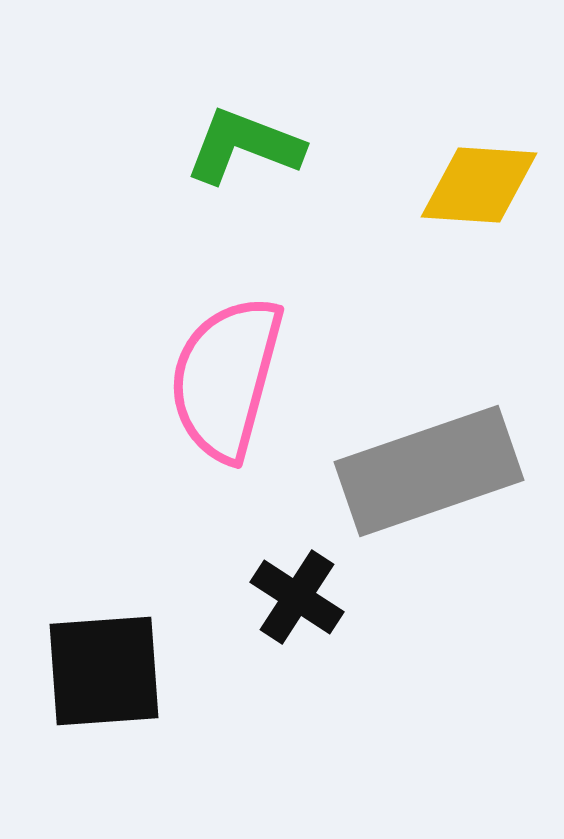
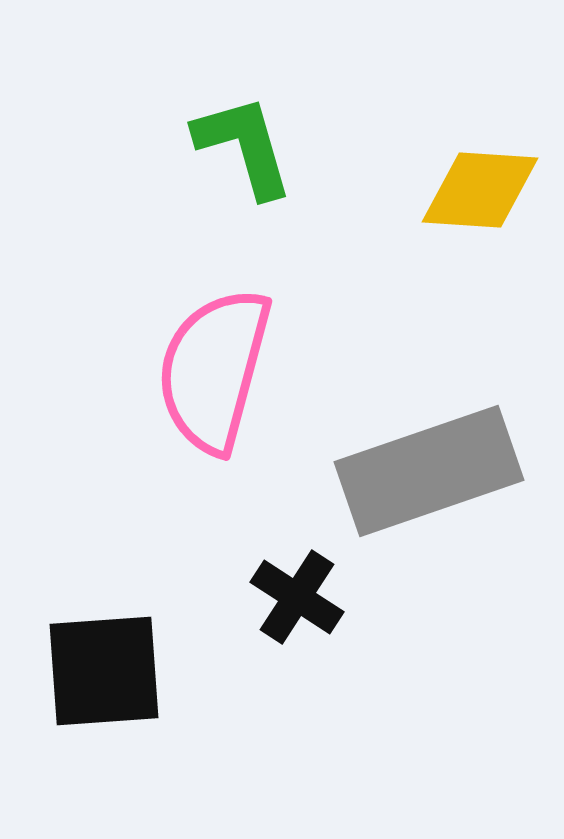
green L-shape: rotated 53 degrees clockwise
yellow diamond: moved 1 px right, 5 px down
pink semicircle: moved 12 px left, 8 px up
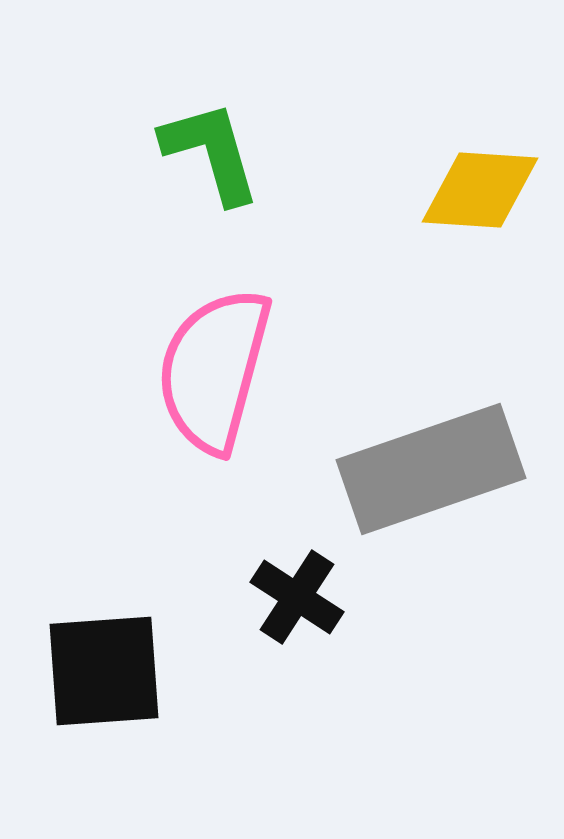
green L-shape: moved 33 px left, 6 px down
gray rectangle: moved 2 px right, 2 px up
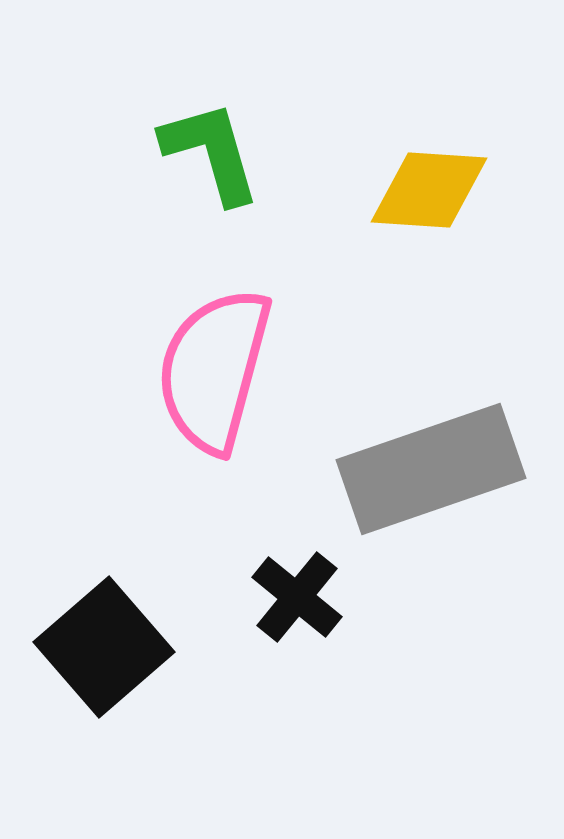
yellow diamond: moved 51 px left
black cross: rotated 6 degrees clockwise
black square: moved 24 px up; rotated 37 degrees counterclockwise
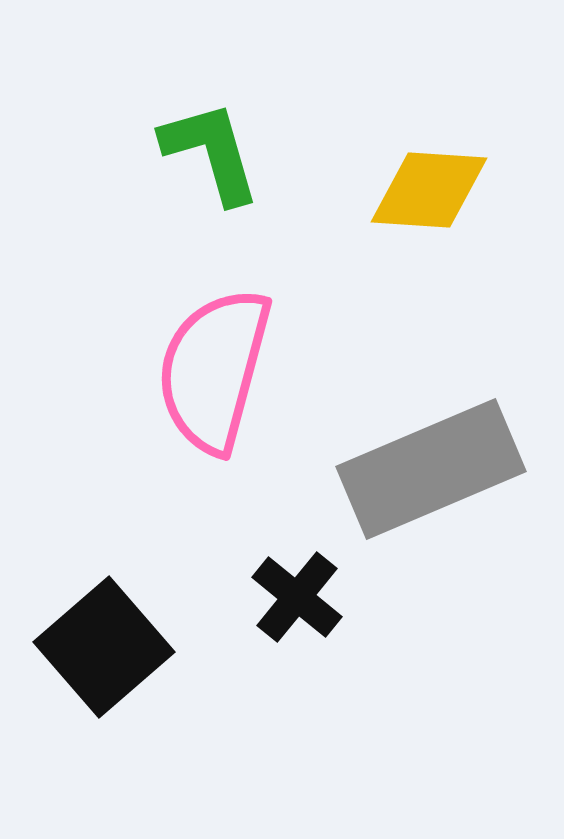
gray rectangle: rotated 4 degrees counterclockwise
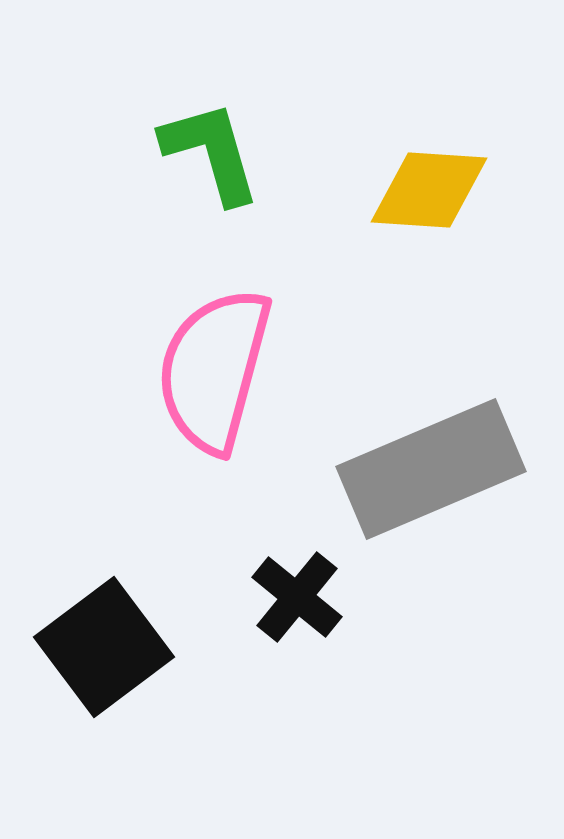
black square: rotated 4 degrees clockwise
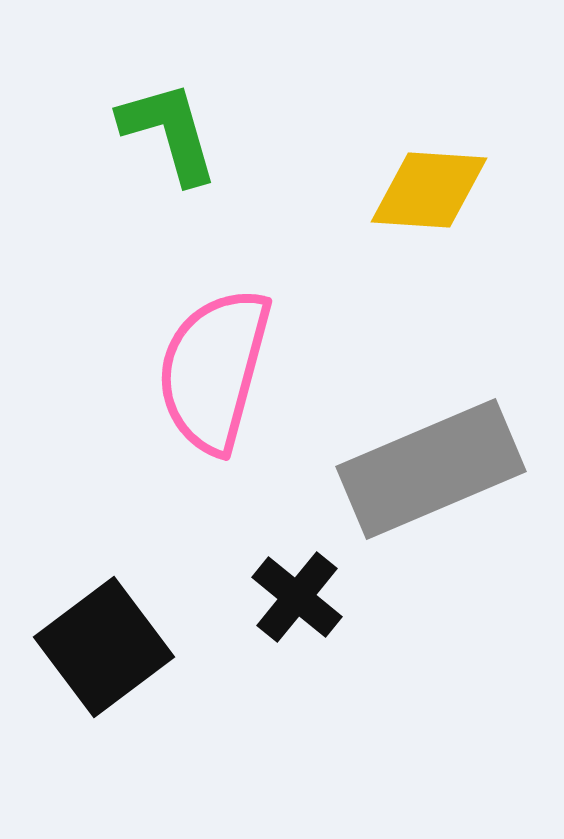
green L-shape: moved 42 px left, 20 px up
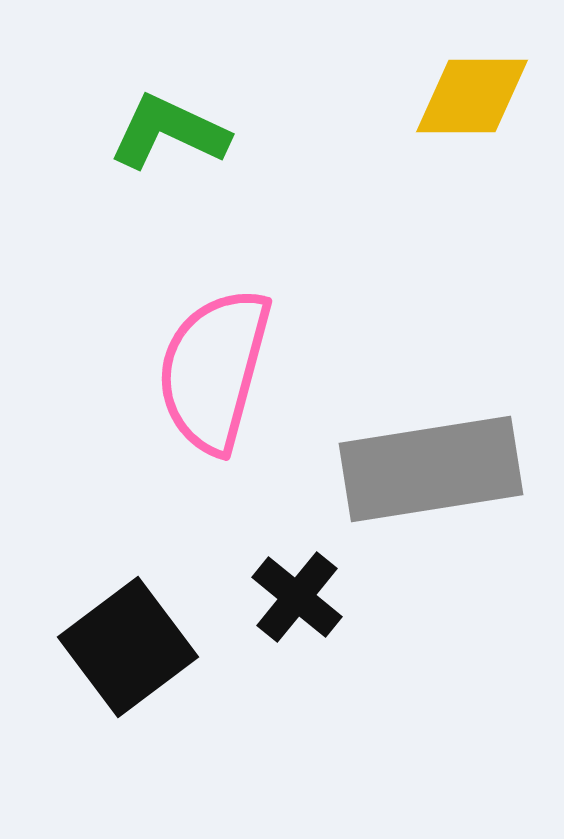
green L-shape: rotated 49 degrees counterclockwise
yellow diamond: moved 43 px right, 94 px up; rotated 4 degrees counterclockwise
gray rectangle: rotated 14 degrees clockwise
black square: moved 24 px right
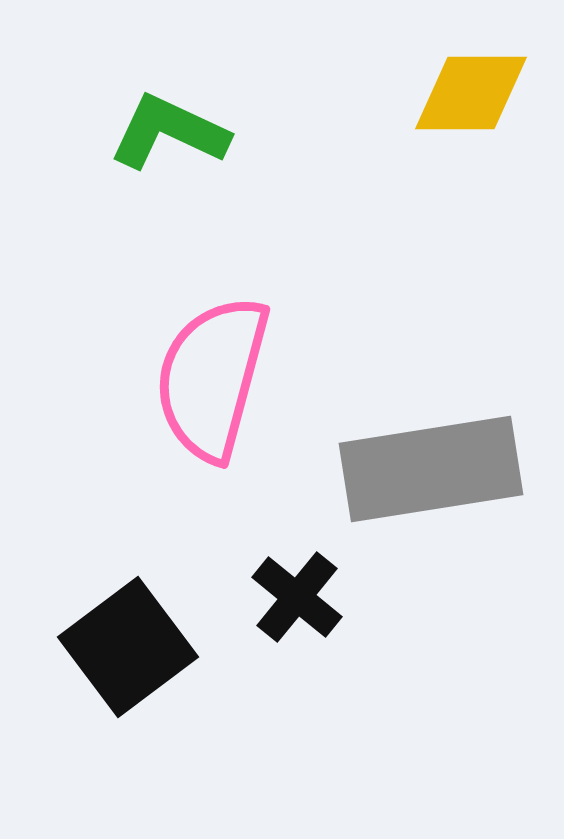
yellow diamond: moved 1 px left, 3 px up
pink semicircle: moved 2 px left, 8 px down
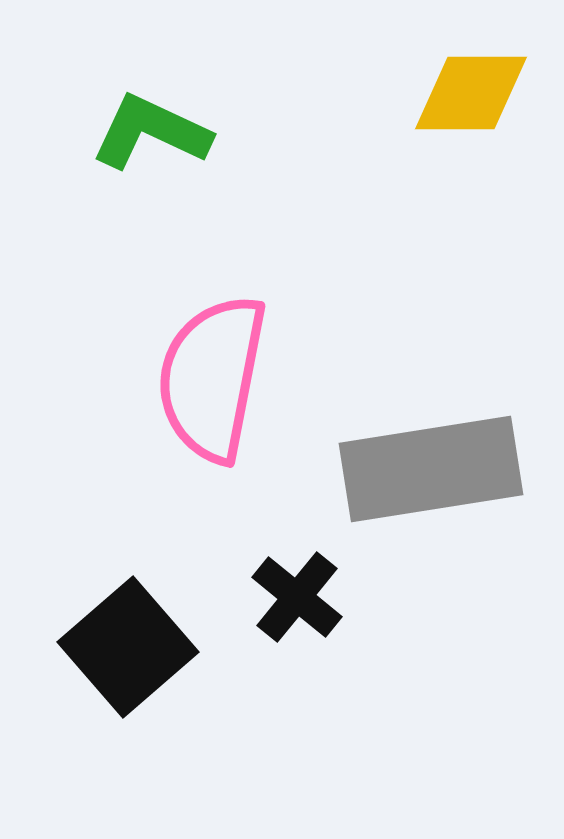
green L-shape: moved 18 px left
pink semicircle: rotated 4 degrees counterclockwise
black square: rotated 4 degrees counterclockwise
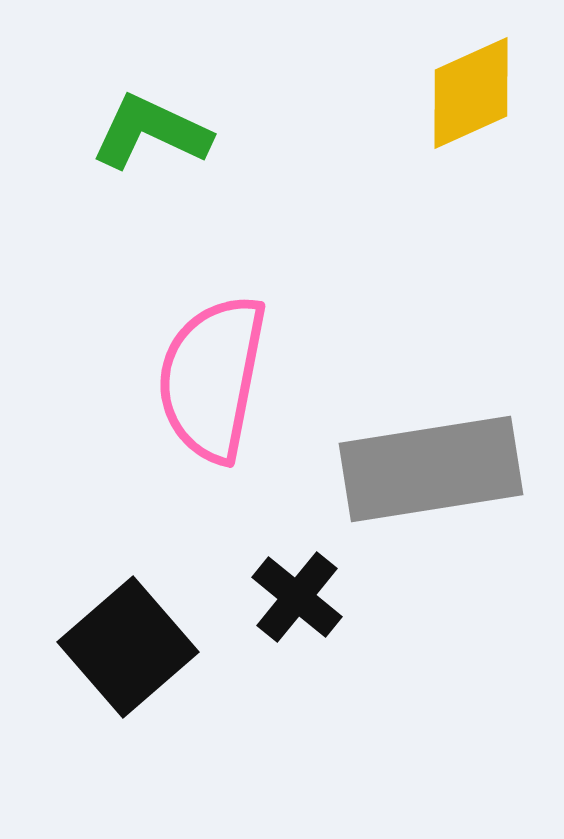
yellow diamond: rotated 24 degrees counterclockwise
